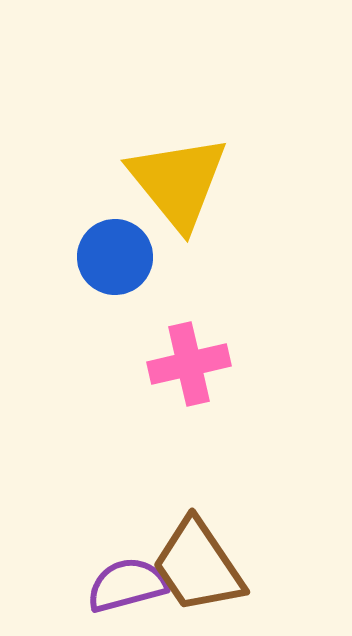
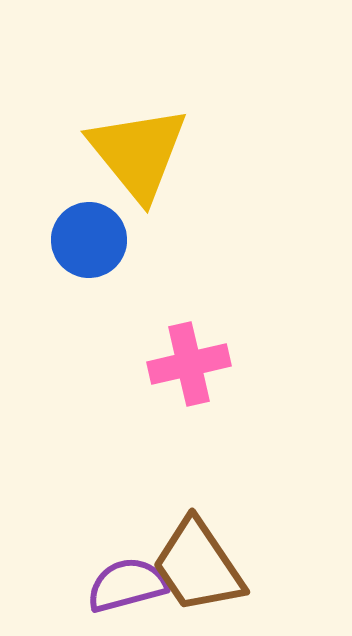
yellow triangle: moved 40 px left, 29 px up
blue circle: moved 26 px left, 17 px up
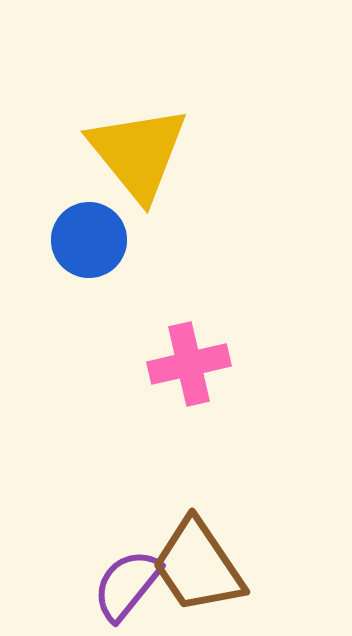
purple semicircle: rotated 36 degrees counterclockwise
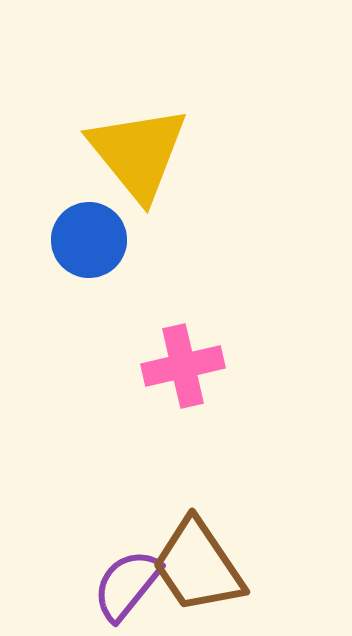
pink cross: moved 6 px left, 2 px down
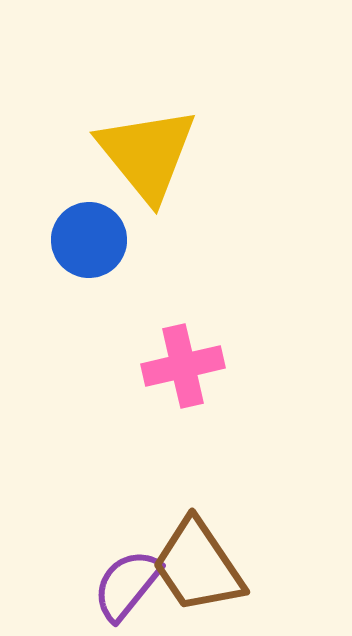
yellow triangle: moved 9 px right, 1 px down
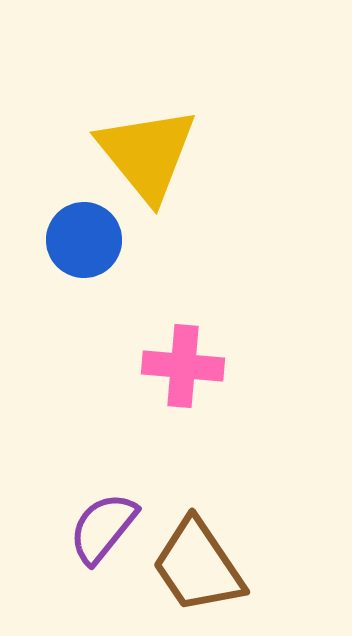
blue circle: moved 5 px left
pink cross: rotated 18 degrees clockwise
purple semicircle: moved 24 px left, 57 px up
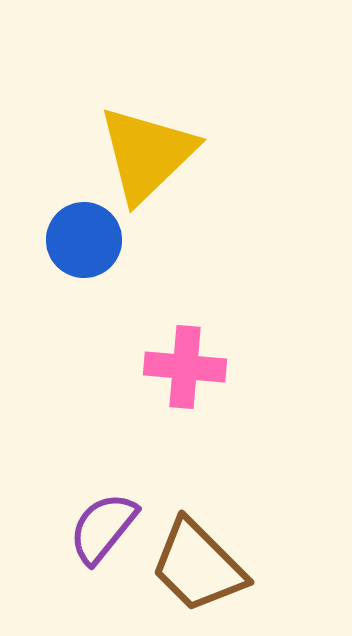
yellow triangle: rotated 25 degrees clockwise
pink cross: moved 2 px right, 1 px down
brown trapezoid: rotated 11 degrees counterclockwise
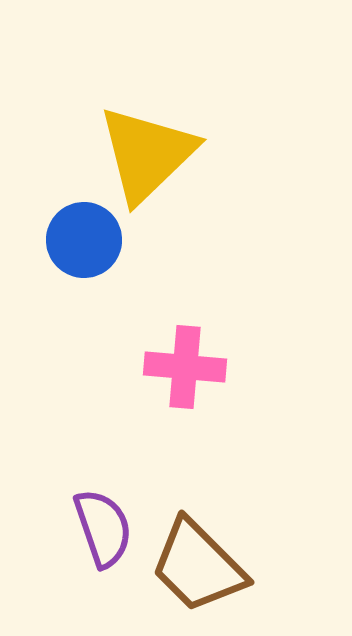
purple semicircle: rotated 122 degrees clockwise
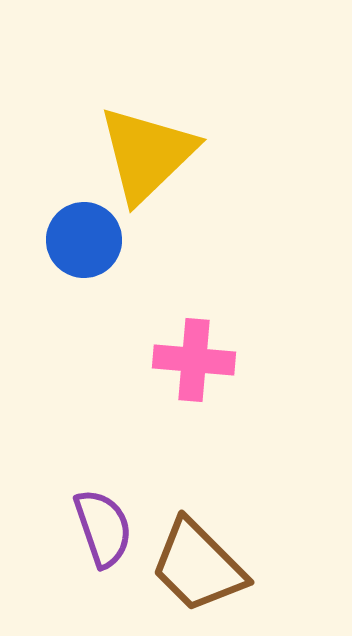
pink cross: moved 9 px right, 7 px up
